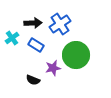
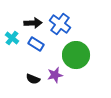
blue cross: rotated 20 degrees counterclockwise
cyan cross: rotated 16 degrees counterclockwise
blue rectangle: moved 1 px up
purple star: moved 2 px right, 7 px down
black semicircle: moved 1 px up
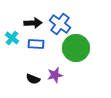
blue rectangle: rotated 28 degrees counterclockwise
green circle: moved 7 px up
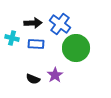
cyan cross: rotated 24 degrees counterclockwise
purple star: rotated 21 degrees counterclockwise
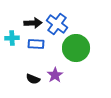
blue cross: moved 3 px left
cyan cross: rotated 16 degrees counterclockwise
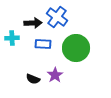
blue cross: moved 7 px up
blue rectangle: moved 7 px right
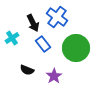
black arrow: rotated 66 degrees clockwise
cyan cross: rotated 32 degrees counterclockwise
blue rectangle: rotated 49 degrees clockwise
purple star: moved 1 px left, 1 px down
black semicircle: moved 6 px left, 9 px up
